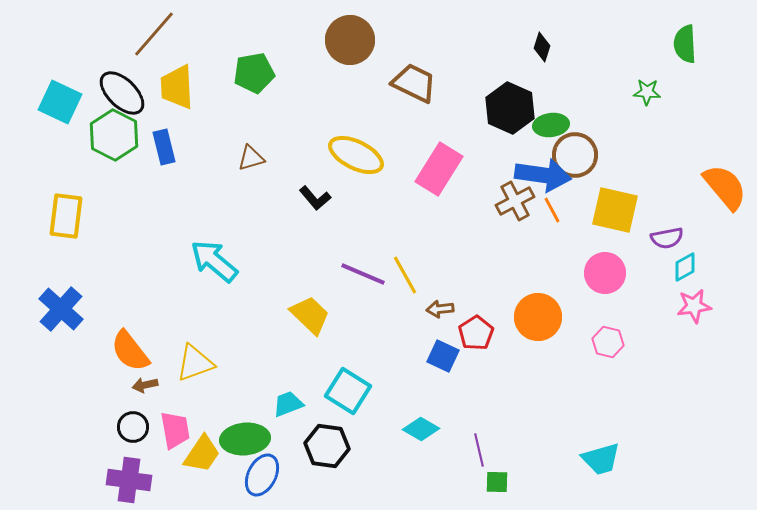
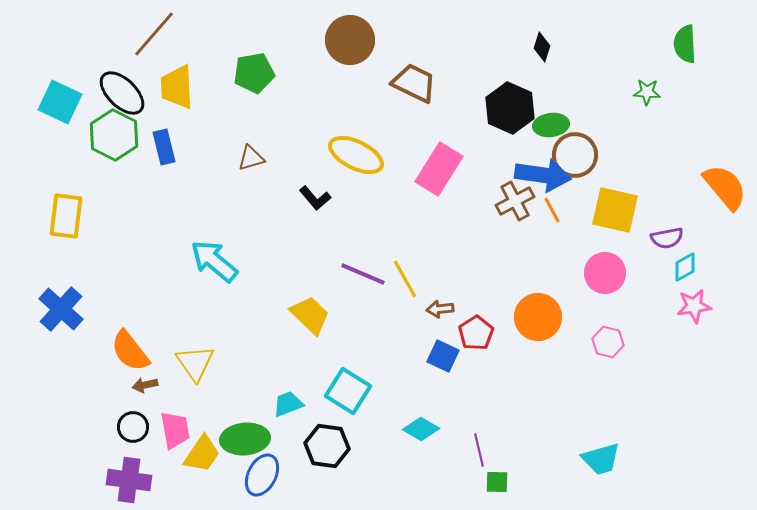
yellow line at (405, 275): moved 4 px down
yellow triangle at (195, 363): rotated 45 degrees counterclockwise
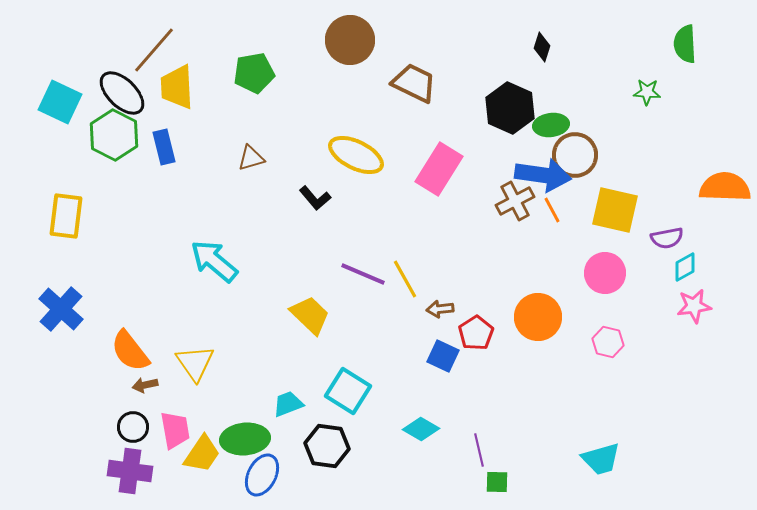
brown line at (154, 34): moved 16 px down
orange semicircle at (725, 187): rotated 48 degrees counterclockwise
purple cross at (129, 480): moved 1 px right, 9 px up
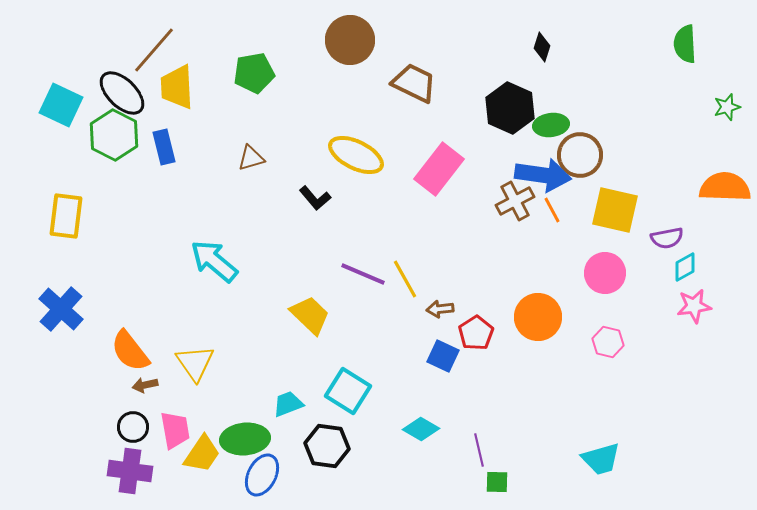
green star at (647, 92): moved 80 px right, 15 px down; rotated 20 degrees counterclockwise
cyan square at (60, 102): moved 1 px right, 3 px down
brown circle at (575, 155): moved 5 px right
pink rectangle at (439, 169): rotated 6 degrees clockwise
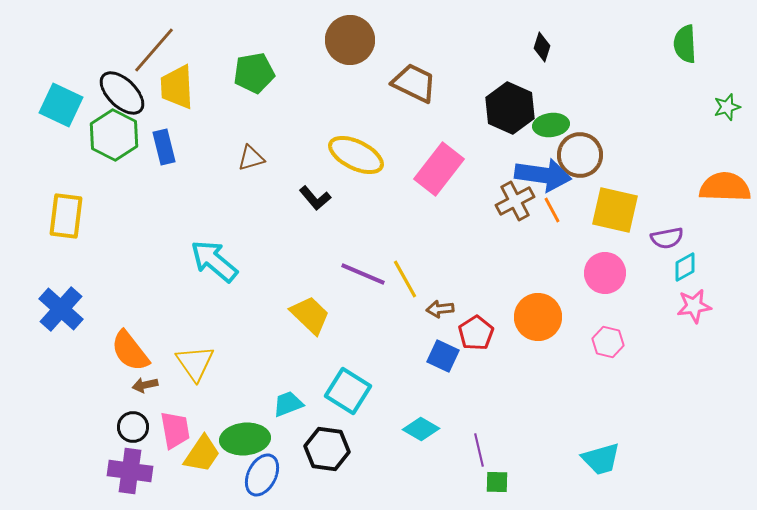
black hexagon at (327, 446): moved 3 px down
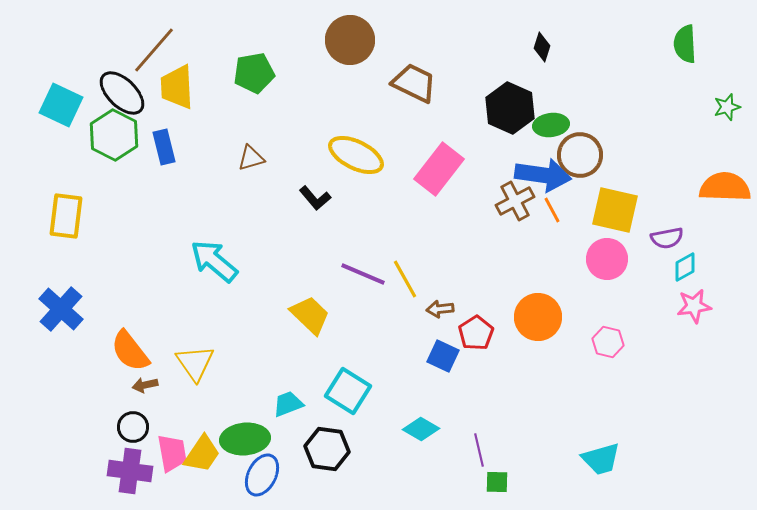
pink circle at (605, 273): moved 2 px right, 14 px up
pink trapezoid at (175, 430): moved 3 px left, 23 px down
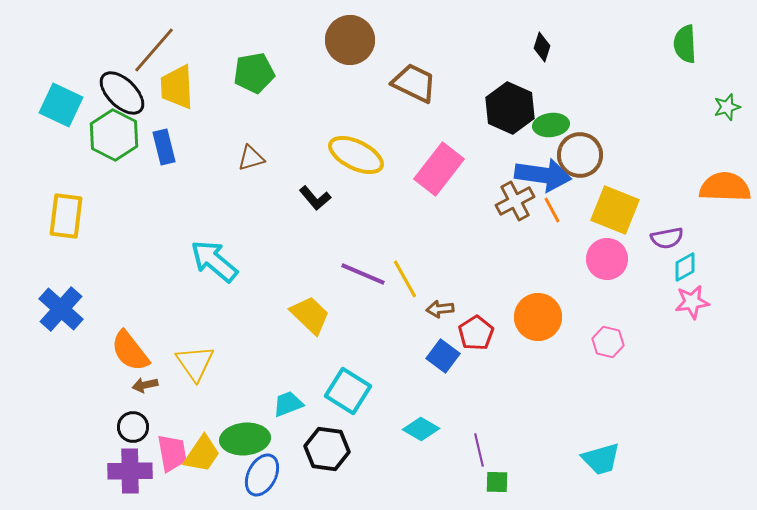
yellow square at (615, 210): rotated 9 degrees clockwise
pink star at (694, 306): moved 2 px left, 4 px up
blue square at (443, 356): rotated 12 degrees clockwise
purple cross at (130, 471): rotated 9 degrees counterclockwise
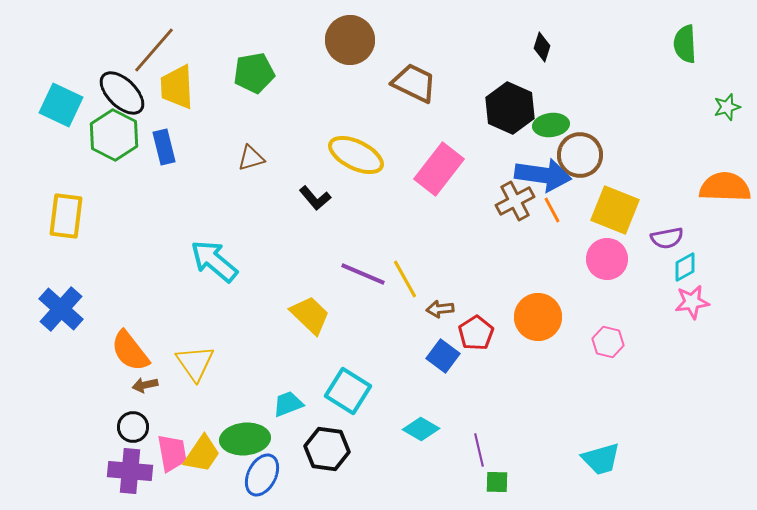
purple cross at (130, 471): rotated 6 degrees clockwise
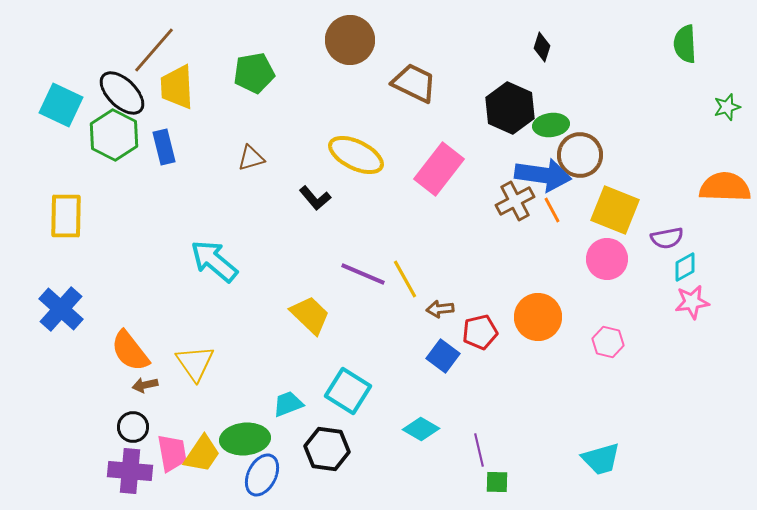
yellow rectangle at (66, 216): rotated 6 degrees counterclockwise
red pentagon at (476, 333): moved 4 px right, 1 px up; rotated 20 degrees clockwise
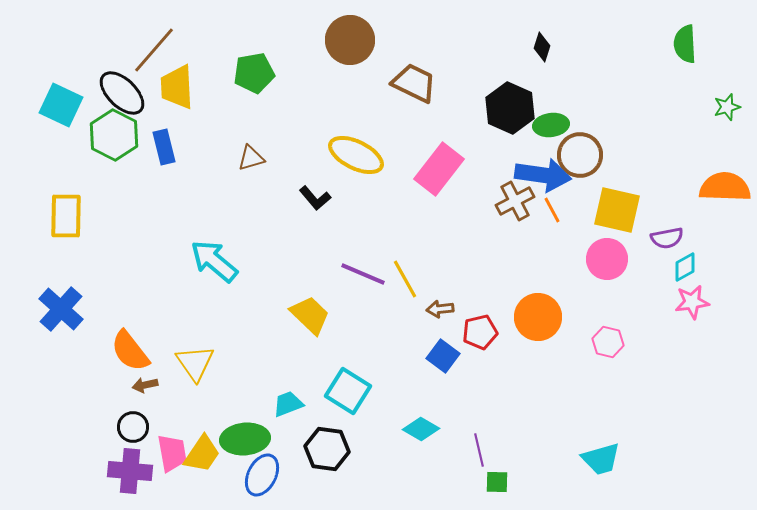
yellow square at (615, 210): moved 2 px right; rotated 9 degrees counterclockwise
